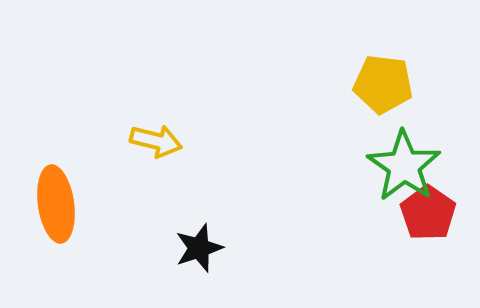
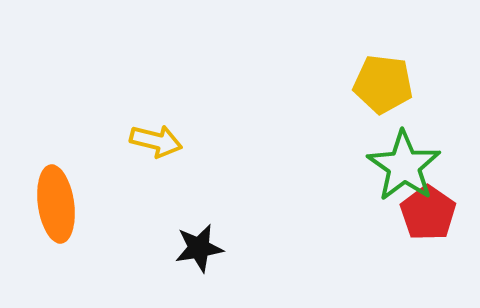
black star: rotated 9 degrees clockwise
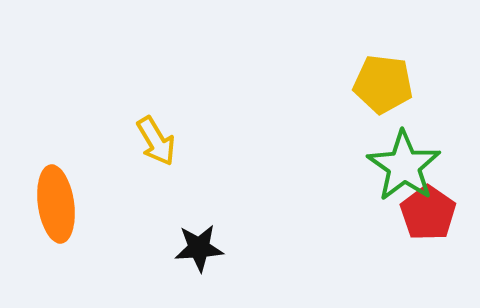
yellow arrow: rotated 45 degrees clockwise
black star: rotated 6 degrees clockwise
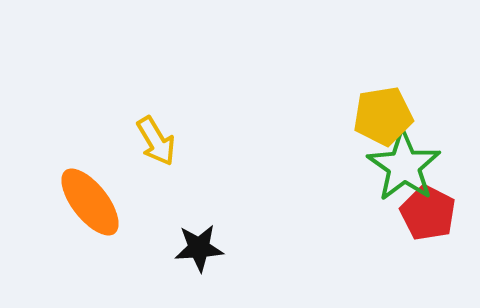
yellow pentagon: moved 32 px down; rotated 16 degrees counterclockwise
orange ellipse: moved 34 px right, 2 px up; rotated 30 degrees counterclockwise
red pentagon: rotated 8 degrees counterclockwise
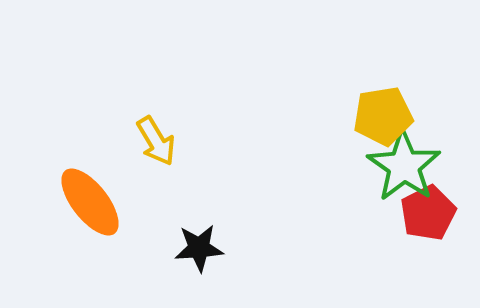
red pentagon: rotated 18 degrees clockwise
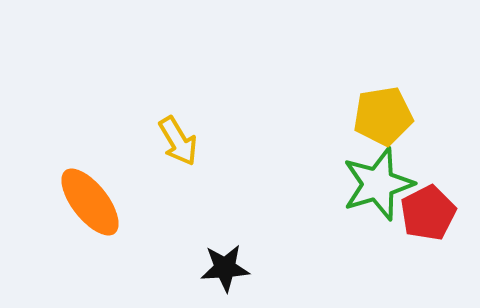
yellow arrow: moved 22 px right
green star: moved 26 px left, 18 px down; rotated 20 degrees clockwise
black star: moved 26 px right, 20 px down
